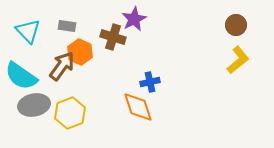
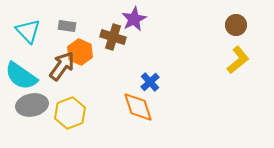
blue cross: rotated 30 degrees counterclockwise
gray ellipse: moved 2 px left
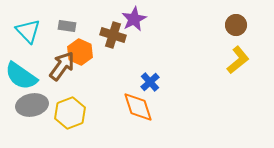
brown cross: moved 2 px up
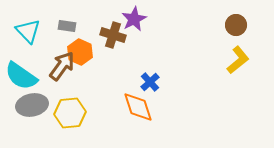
yellow hexagon: rotated 16 degrees clockwise
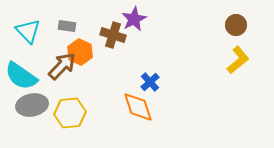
brown arrow: rotated 8 degrees clockwise
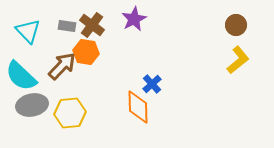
brown cross: moved 21 px left, 10 px up; rotated 20 degrees clockwise
orange hexagon: moved 6 px right; rotated 15 degrees counterclockwise
cyan semicircle: rotated 8 degrees clockwise
blue cross: moved 2 px right, 2 px down
orange diamond: rotated 16 degrees clockwise
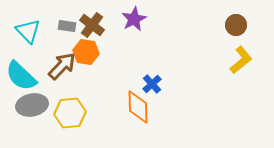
yellow L-shape: moved 3 px right
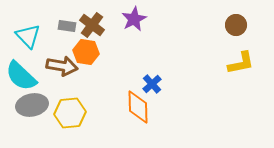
cyan triangle: moved 5 px down
yellow L-shape: moved 3 px down; rotated 28 degrees clockwise
brown arrow: rotated 56 degrees clockwise
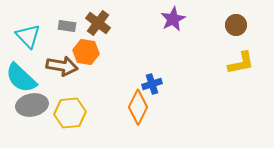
purple star: moved 39 px right
brown cross: moved 6 px right, 2 px up
cyan semicircle: moved 2 px down
blue cross: rotated 24 degrees clockwise
orange diamond: rotated 28 degrees clockwise
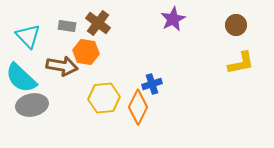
yellow hexagon: moved 34 px right, 15 px up
